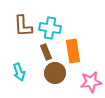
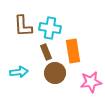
cyan arrow: rotated 78 degrees counterclockwise
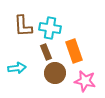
orange rectangle: moved 1 px right; rotated 10 degrees counterclockwise
cyan arrow: moved 2 px left, 4 px up
pink star: moved 6 px left, 1 px up; rotated 20 degrees clockwise
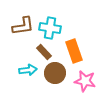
brown L-shape: rotated 95 degrees counterclockwise
brown rectangle: moved 2 px left; rotated 21 degrees counterclockwise
cyan arrow: moved 11 px right, 2 px down
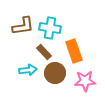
pink star: rotated 15 degrees counterclockwise
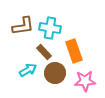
cyan arrow: rotated 24 degrees counterclockwise
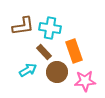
brown circle: moved 2 px right, 1 px up
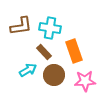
brown L-shape: moved 2 px left
brown circle: moved 3 px left, 3 px down
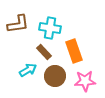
brown L-shape: moved 3 px left, 2 px up
brown circle: moved 1 px right, 1 px down
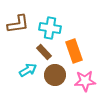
brown circle: moved 1 px up
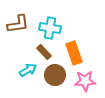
orange rectangle: moved 2 px down
